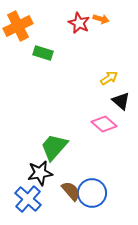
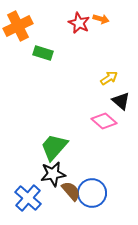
pink diamond: moved 3 px up
black star: moved 13 px right, 1 px down
blue cross: moved 1 px up
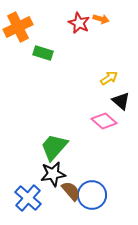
orange cross: moved 1 px down
blue circle: moved 2 px down
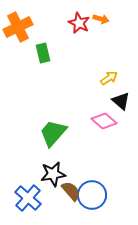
green rectangle: rotated 60 degrees clockwise
green trapezoid: moved 1 px left, 14 px up
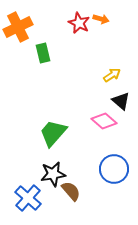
yellow arrow: moved 3 px right, 3 px up
blue circle: moved 22 px right, 26 px up
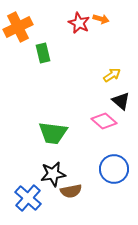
green trapezoid: rotated 124 degrees counterclockwise
brown semicircle: rotated 120 degrees clockwise
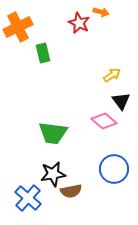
orange arrow: moved 7 px up
black triangle: rotated 12 degrees clockwise
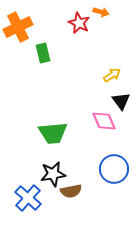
pink diamond: rotated 25 degrees clockwise
green trapezoid: rotated 12 degrees counterclockwise
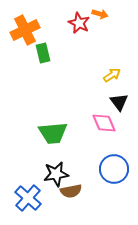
orange arrow: moved 1 px left, 2 px down
orange cross: moved 7 px right, 3 px down
black triangle: moved 2 px left, 1 px down
pink diamond: moved 2 px down
black star: moved 3 px right
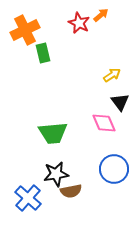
orange arrow: moved 1 px right, 1 px down; rotated 56 degrees counterclockwise
black triangle: moved 1 px right
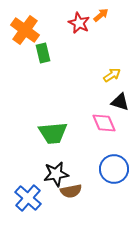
orange cross: rotated 28 degrees counterclockwise
black triangle: rotated 36 degrees counterclockwise
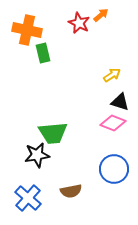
orange cross: moved 2 px right; rotated 24 degrees counterclockwise
pink diamond: moved 9 px right; rotated 45 degrees counterclockwise
black star: moved 19 px left, 19 px up
